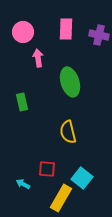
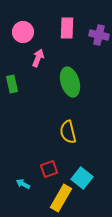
pink rectangle: moved 1 px right, 1 px up
pink arrow: rotated 30 degrees clockwise
green rectangle: moved 10 px left, 18 px up
red square: moved 2 px right; rotated 24 degrees counterclockwise
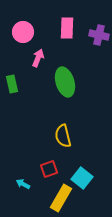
green ellipse: moved 5 px left
yellow semicircle: moved 5 px left, 4 px down
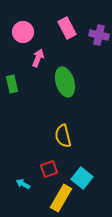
pink rectangle: rotated 30 degrees counterclockwise
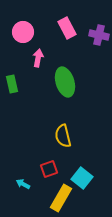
pink arrow: rotated 12 degrees counterclockwise
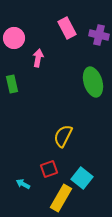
pink circle: moved 9 px left, 6 px down
green ellipse: moved 28 px right
yellow semicircle: rotated 40 degrees clockwise
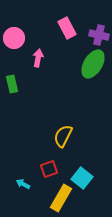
green ellipse: moved 18 px up; rotated 48 degrees clockwise
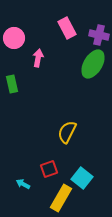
yellow semicircle: moved 4 px right, 4 px up
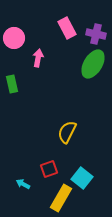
purple cross: moved 3 px left, 1 px up
